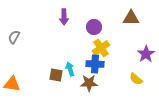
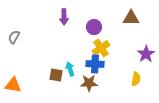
yellow semicircle: rotated 120 degrees counterclockwise
orange triangle: moved 1 px right, 1 px down
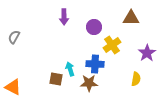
yellow cross: moved 11 px right, 3 px up
purple star: moved 1 px right, 1 px up
brown square: moved 4 px down
orange triangle: moved 2 px down; rotated 18 degrees clockwise
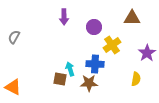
brown triangle: moved 1 px right
brown square: moved 4 px right
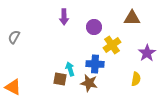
brown star: rotated 12 degrees clockwise
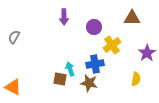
blue cross: rotated 12 degrees counterclockwise
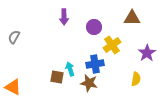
brown square: moved 3 px left, 2 px up
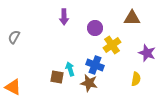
purple circle: moved 1 px right, 1 px down
purple star: rotated 18 degrees counterclockwise
blue cross: moved 1 px down; rotated 30 degrees clockwise
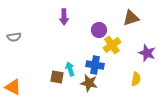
brown triangle: moved 1 px left; rotated 18 degrees counterclockwise
purple circle: moved 4 px right, 2 px down
gray semicircle: rotated 128 degrees counterclockwise
blue cross: rotated 12 degrees counterclockwise
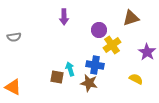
purple star: moved 1 px up; rotated 12 degrees clockwise
yellow semicircle: rotated 72 degrees counterclockwise
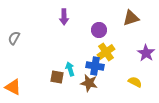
gray semicircle: moved 1 px down; rotated 128 degrees clockwise
yellow cross: moved 6 px left, 7 px down
purple star: moved 1 px left, 1 px down
blue cross: moved 1 px down
yellow semicircle: moved 1 px left, 3 px down
